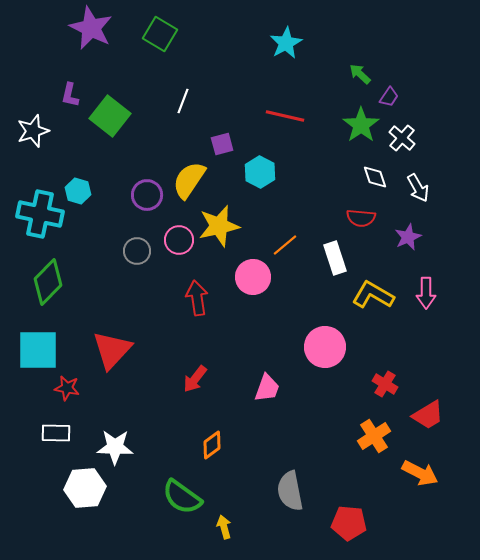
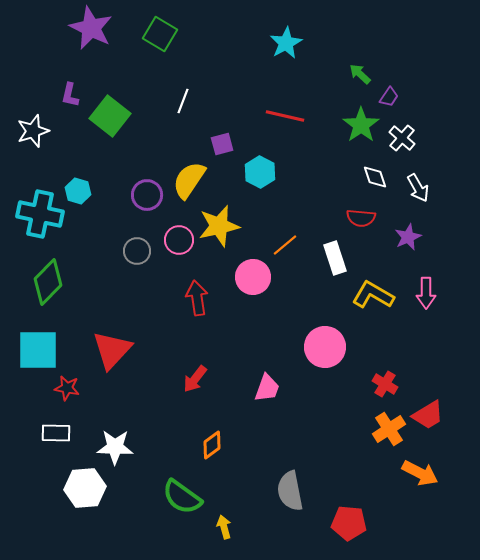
orange cross at (374, 436): moved 15 px right, 7 px up
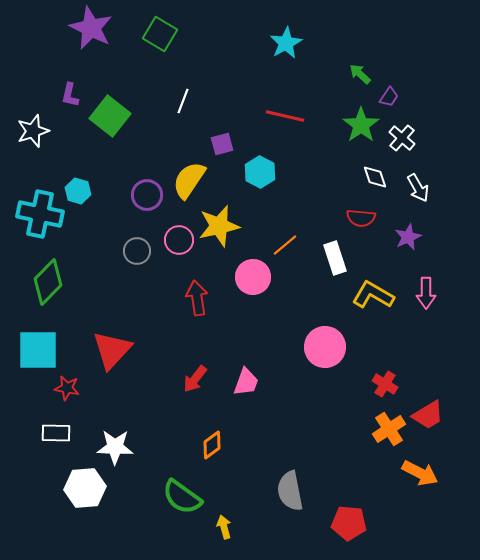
pink trapezoid at (267, 388): moved 21 px left, 6 px up
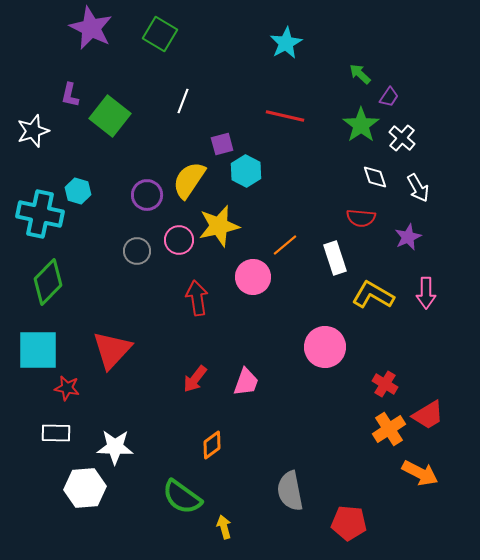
cyan hexagon at (260, 172): moved 14 px left, 1 px up
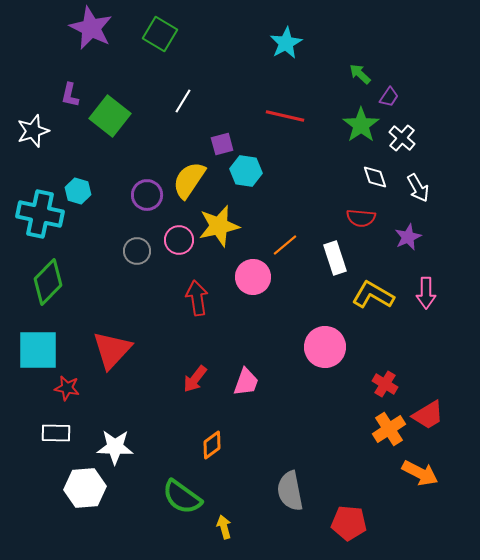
white line at (183, 101): rotated 10 degrees clockwise
cyan hexagon at (246, 171): rotated 20 degrees counterclockwise
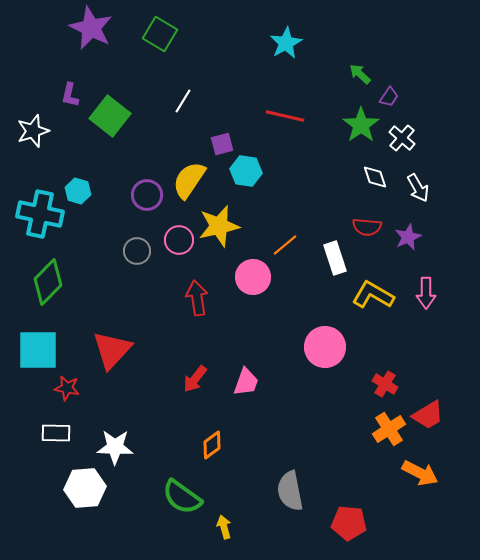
red semicircle at (361, 218): moved 6 px right, 9 px down
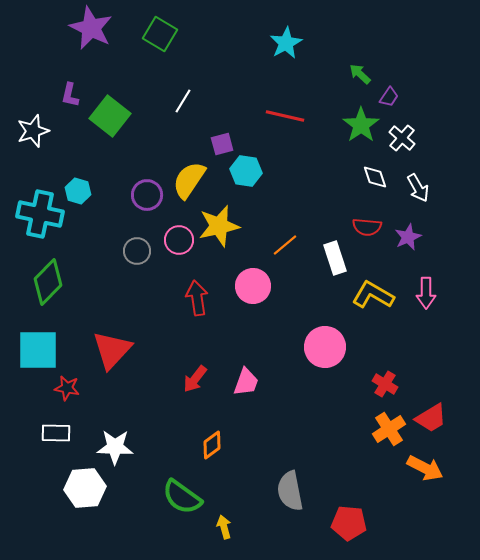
pink circle at (253, 277): moved 9 px down
red trapezoid at (428, 415): moved 3 px right, 3 px down
orange arrow at (420, 473): moved 5 px right, 5 px up
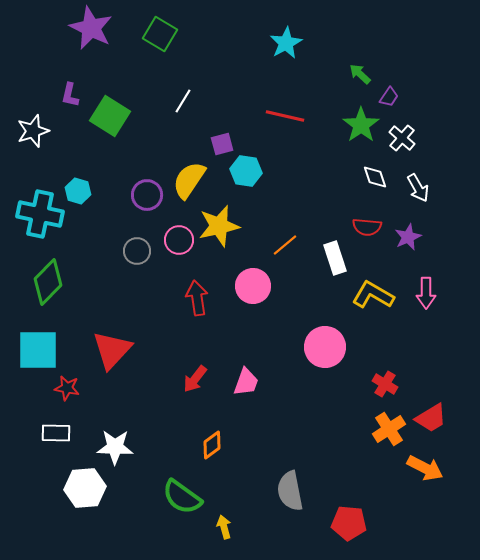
green square at (110, 116): rotated 6 degrees counterclockwise
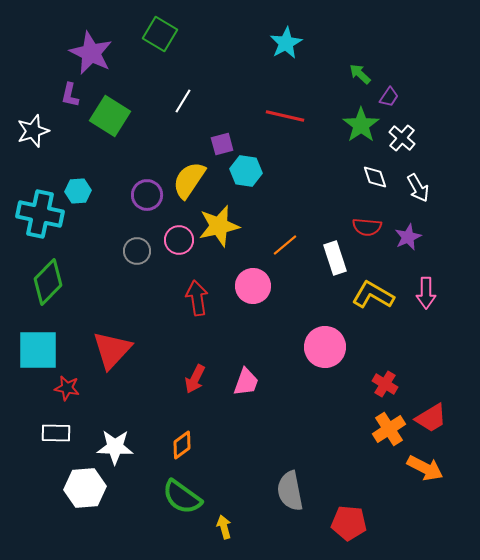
purple star at (91, 28): moved 25 px down
cyan hexagon at (78, 191): rotated 20 degrees counterclockwise
red arrow at (195, 379): rotated 12 degrees counterclockwise
orange diamond at (212, 445): moved 30 px left
